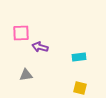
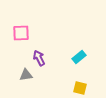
purple arrow: moved 1 px left, 11 px down; rotated 49 degrees clockwise
cyan rectangle: rotated 32 degrees counterclockwise
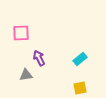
cyan rectangle: moved 1 px right, 2 px down
yellow square: rotated 24 degrees counterclockwise
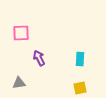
cyan rectangle: rotated 48 degrees counterclockwise
gray triangle: moved 7 px left, 8 px down
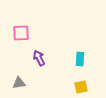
yellow square: moved 1 px right, 1 px up
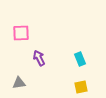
cyan rectangle: rotated 24 degrees counterclockwise
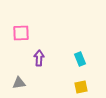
purple arrow: rotated 28 degrees clockwise
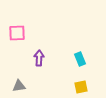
pink square: moved 4 px left
gray triangle: moved 3 px down
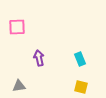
pink square: moved 6 px up
purple arrow: rotated 14 degrees counterclockwise
yellow square: rotated 24 degrees clockwise
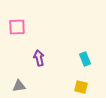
cyan rectangle: moved 5 px right
